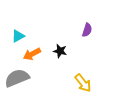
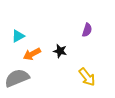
yellow arrow: moved 4 px right, 6 px up
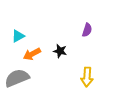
yellow arrow: rotated 42 degrees clockwise
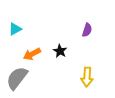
cyan triangle: moved 3 px left, 7 px up
black star: rotated 16 degrees clockwise
gray semicircle: rotated 30 degrees counterclockwise
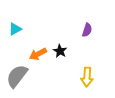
orange arrow: moved 6 px right
gray semicircle: moved 2 px up
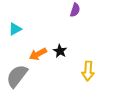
purple semicircle: moved 12 px left, 20 px up
yellow arrow: moved 1 px right, 6 px up
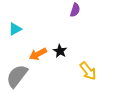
yellow arrow: rotated 42 degrees counterclockwise
